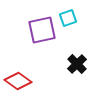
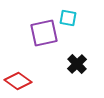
cyan square: rotated 30 degrees clockwise
purple square: moved 2 px right, 3 px down
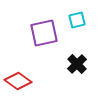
cyan square: moved 9 px right, 2 px down; rotated 24 degrees counterclockwise
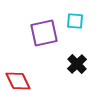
cyan square: moved 2 px left, 1 px down; rotated 18 degrees clockwise
red diamond: rotated 28 degrees clockwise
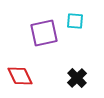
black cross: moved 14 px down
red diamond: moved 2 px right, 5 px up
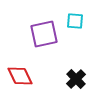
purple square: moved 1 px down
black cross: moved 1 px left, 1 px down
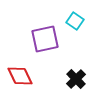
cyan square: rotated 30 degrees clockwise
purple square: moved 1 px right, 5 px down
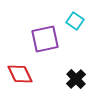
red diamond: moved 2 px up
